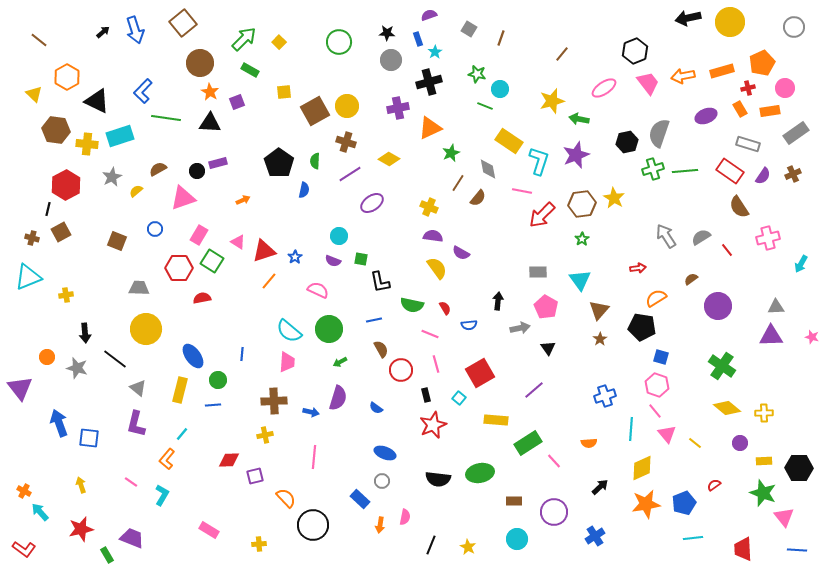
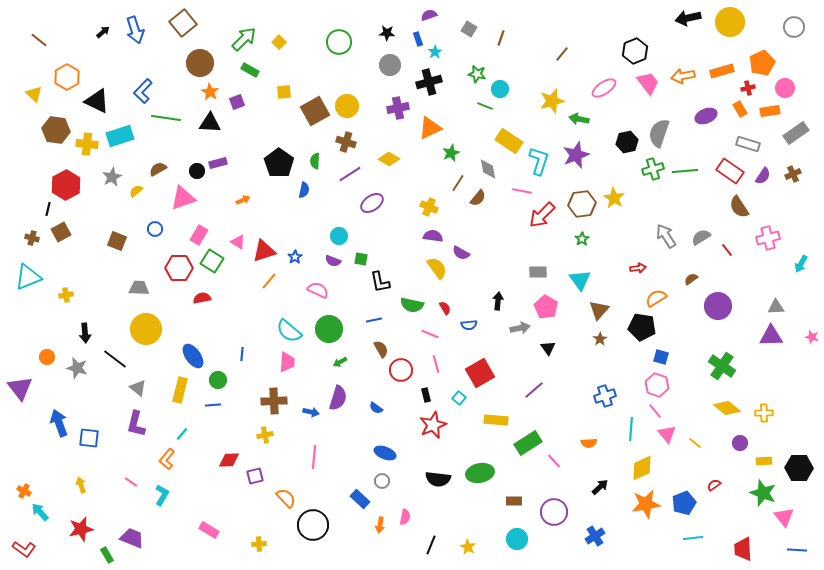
gray circle at (391, 60): moved 1 px left, 5 px down
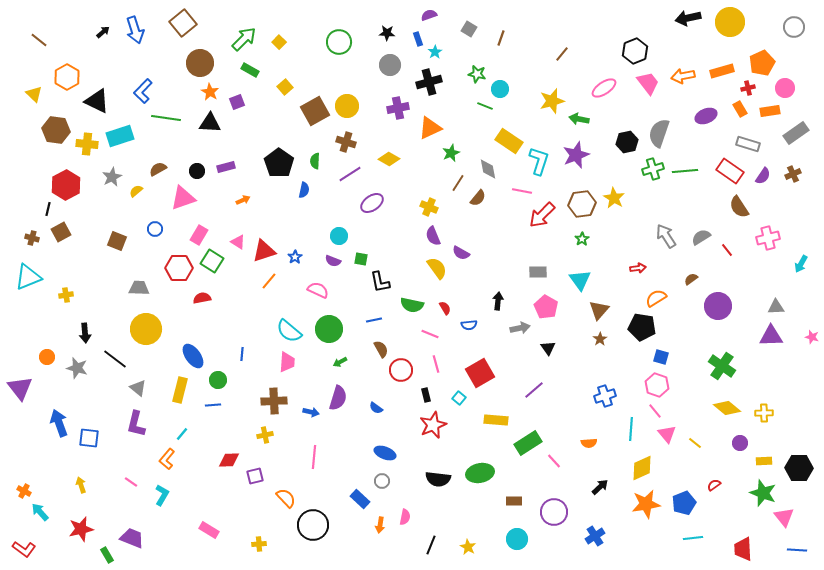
yellow square at (284, 92): moved 1 px right, 5 px up; rotated 35 degrees counterclockwise
purple rectangle at (218, 163): moved 8 px right, 4 px down
purple semicircle at (433, 236): rotated 120 degrees counterclockwise
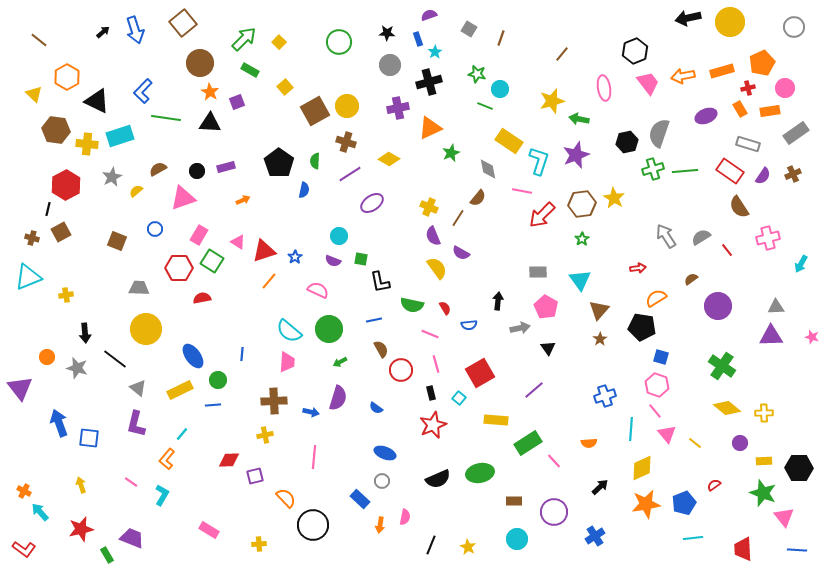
pink ellipse at (604, 88): rotated 65 degrees counterclockwise
brown line at (458, 183): moved 35 px down
yellow rectangle at (180, 390): rotated 50 degrees clockwise
black rectangle at (426, 395): moved 5 px right, 2 px up
black semicircle at (438, 479): rotated 30 degrees counterclockwise
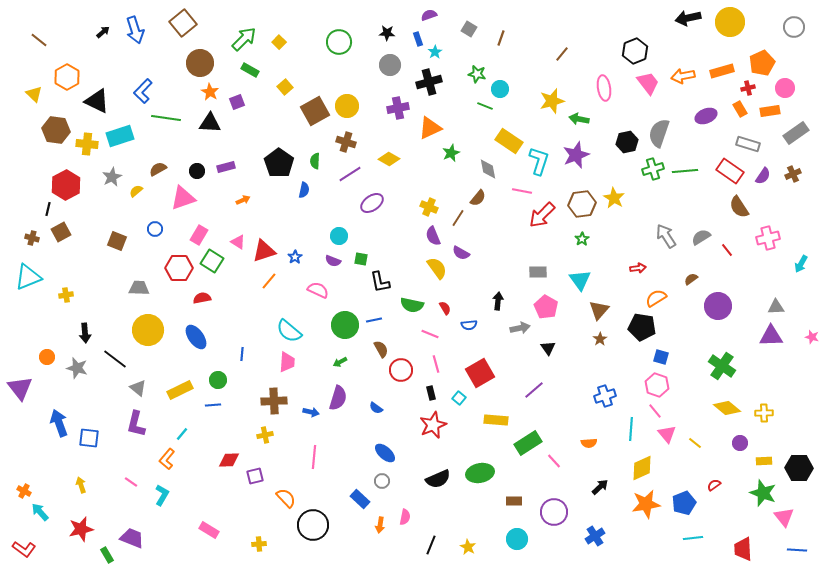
yellow circle at (146, 329): moved 2 px right, 1 px down
green circle at (329, 329): moved 16 px right, 4 px up
blue ellipse at (193, 356): moved 3 px right, 19 px up
blue ellipse at (385, 453): rotated 20 degrees clockwise
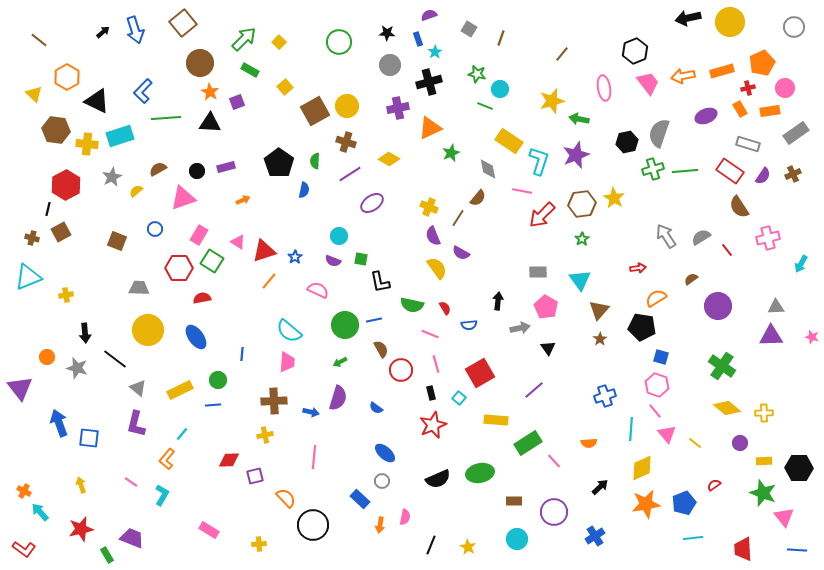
green line at (166, 118): rotated 12 degrees counterclockwise
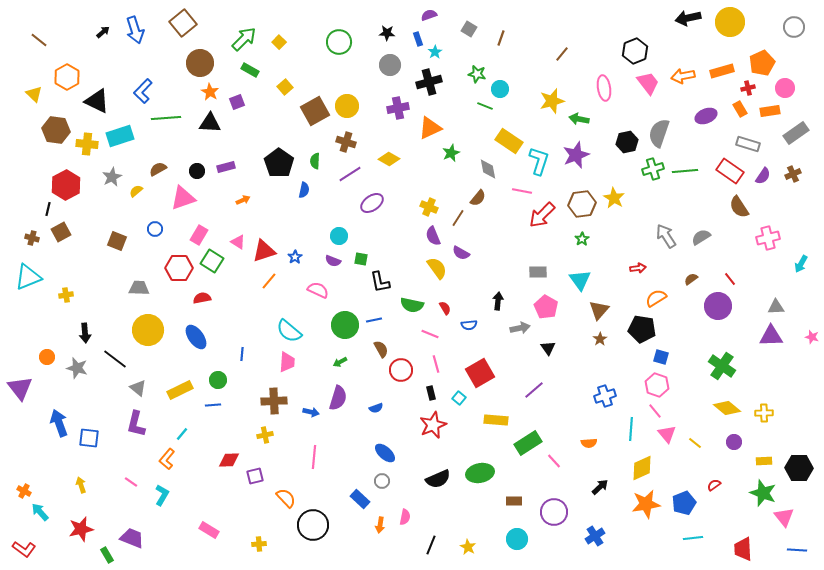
red line at (727, 250): moved 3 px right, 29 px down
black pentagon at (642, 327): moved 2 px down
blue semicircle at (376, 408): rotated 56 degrees counterclockwise
purple circle at (740, 443): moved 6 px left, 1 px up
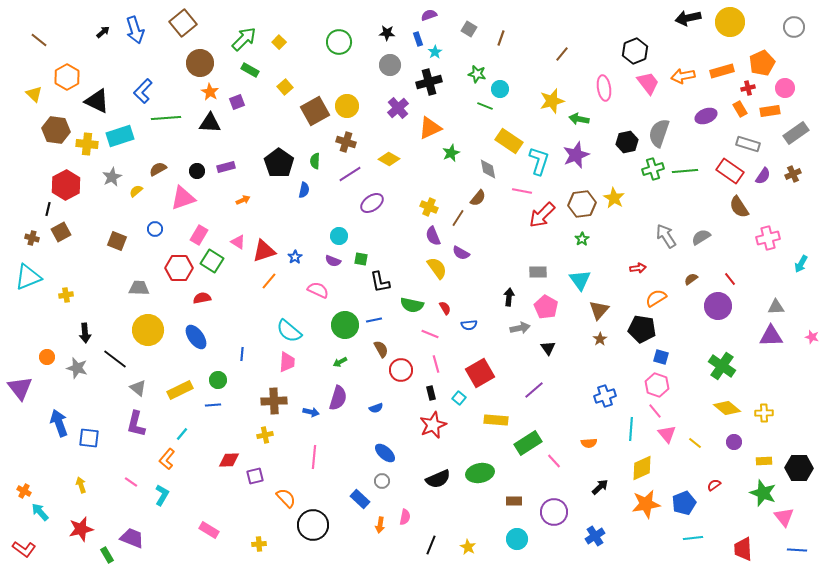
purple cross at (398, 108): rotated 30 degrees counterclockwise
black arrow at (498, 301): moved 11 px right, 4 px up
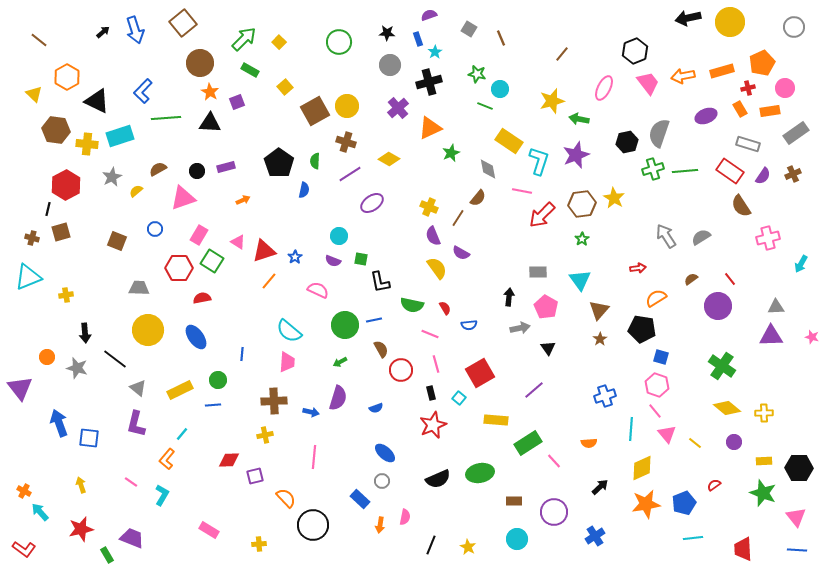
brown line at (501, 38): rotated 42 degrees counterclockwise
pink ellipse at (604, 88): rotated 35 degrees clockwise
brown semicircle at (739, 207): moved 2 px right, 1 px up
brown square at (61, 232): rotated 12 degrees clockwise
pink triangle at (784, 517): moved 12 px right
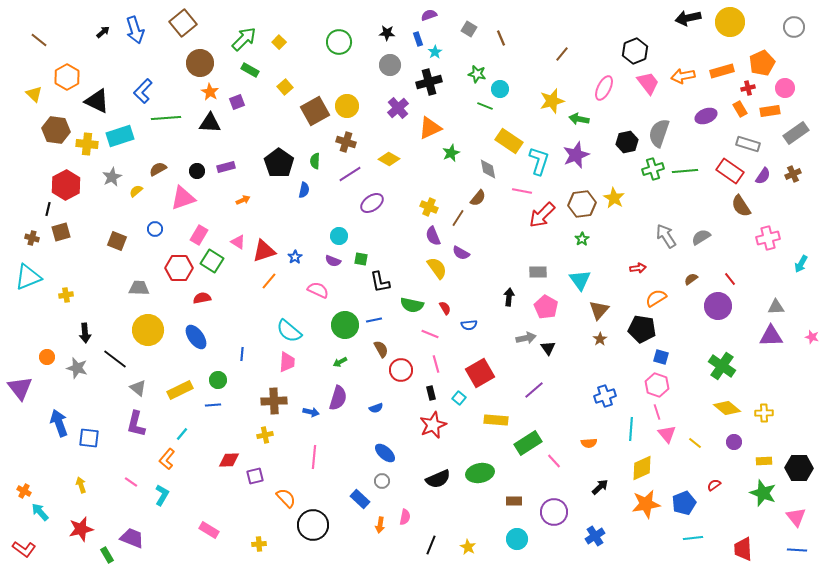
gray arrow at (520, 328): moved 6 px right, 10 px down
pink line at (655, 411): moved 2 px right, 1 px down; rotated 21 degrees clockwise
